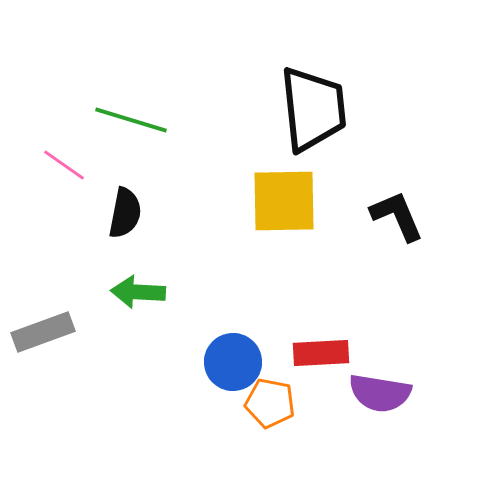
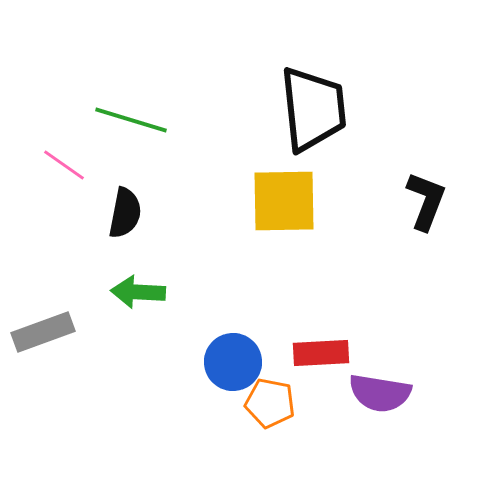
black L-shape: moved 29 px right, 15 px up; rotated 44 degrees clockwise
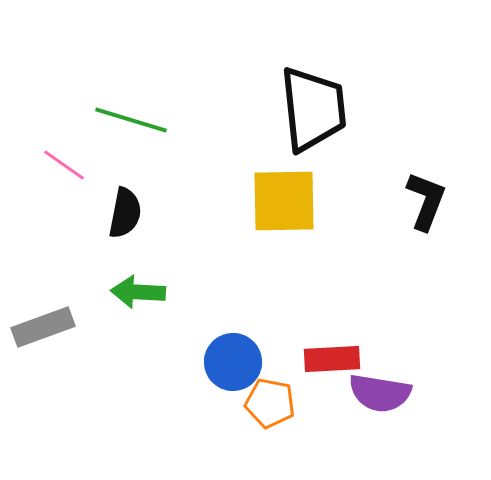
gray rectangle: moved 5 px up
red rectangle: moved 11 px right, 6 px down
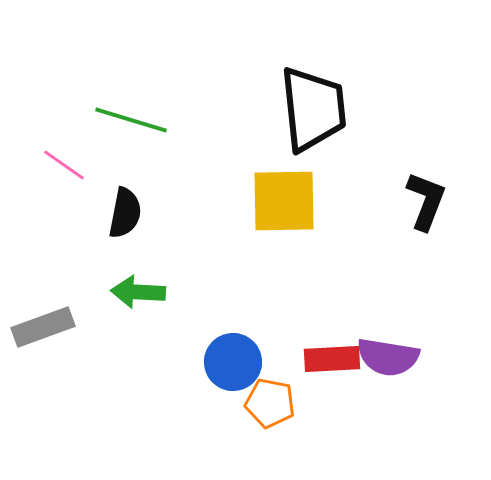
purple semicircle: moved 8 px right, 36 px up
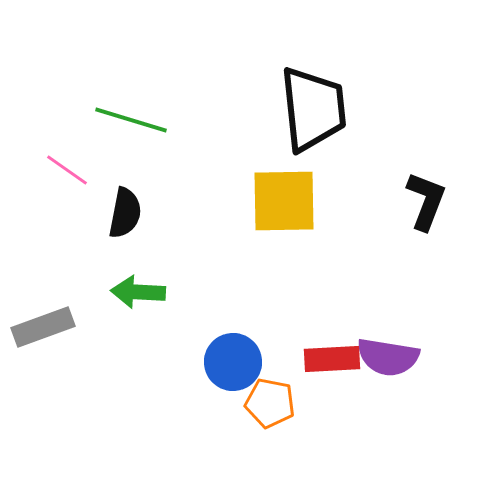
pink line: moved 3 px right, 5 px down
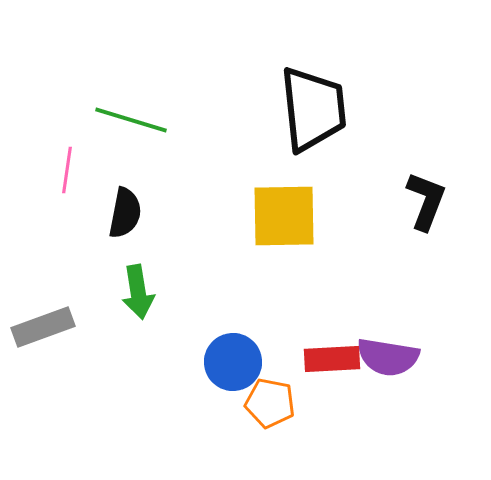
pink line: rotated 63 degrees clockwise
yellow square: moved 15 px down
green arrow: rotated 102 degrees counterclockwise
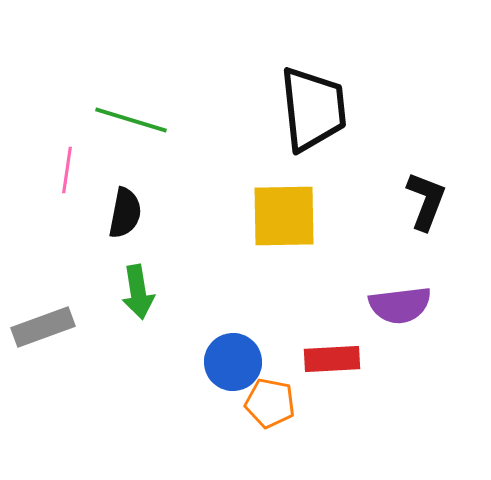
purple semicircle: moved 12 px right, 52 px up; rotated 16 degrees counterclockwise
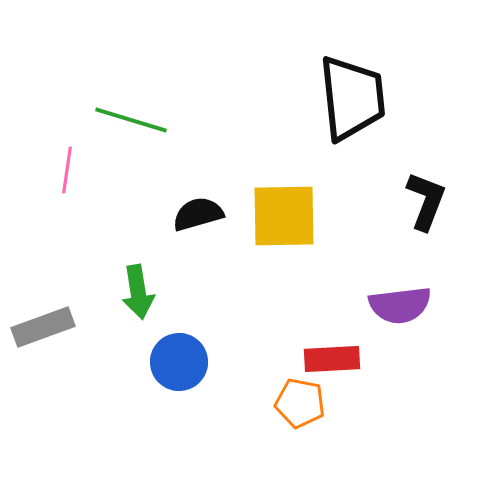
black trapezoid: moved 39 px right, 11 px up
black semicircle: moved 73 px right, 1 px down; rotated 117 degrees counterclockwise
blue circle: moved 54 px left
orange pentagon: moved 30 px right
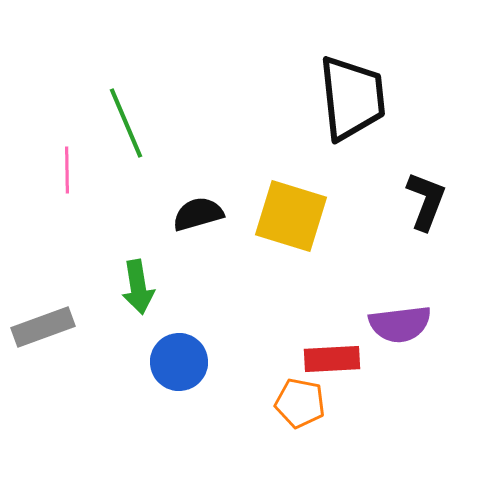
green line: moved 5 px left, 3 px down; rotated 50 degrees clockwise
pink line: rotated 9 degrees counterclockwise
yellow square: moved 7 px right; rotated 18 degrees clockwise
green arrow: moved 5 px up
purple semicircle: moved 19 px down
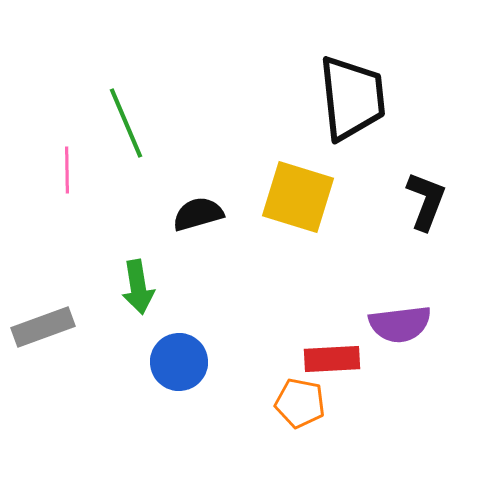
yellow square: moved 7 px right, 19 px up
